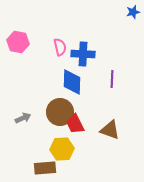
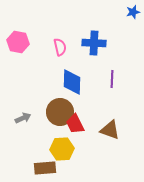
blue cross: moved 11 px right, 11 px up
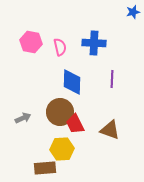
pink hexagon: moved 13 px right
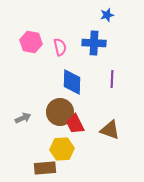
blue star: moved 26 px left, 3 px down
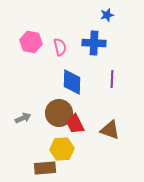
brown circle: moved 1 px left, 1 px down
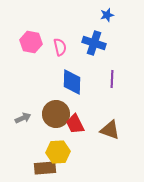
blue cross: rotated 15 degrees clockwise
brown circle: moved 3 px left, 1 px down
yellow hexagon: moved 4 px left, 3 px down
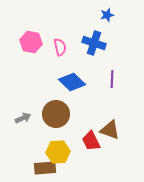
blue diamond: rotated 48 degrees counterclockwise
red trapezoid: moved 16 px right, 17 px down
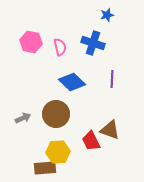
blue cross: moved 1 px left
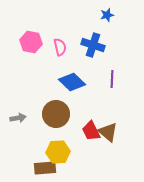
blue cross: moved 2 px down
gray arrow: moved 5 px left; rotated 14 degrees clockwise
brown triangle: moved 2 px left, 2 px down; rotated 20 degrees clockwise
red trapezoid: moved 10 px up
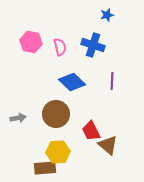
purple line: moved 2 px down
brown triangle: moved 13 px down
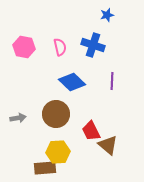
pink hexagon: moved 7 px left, 5 px down
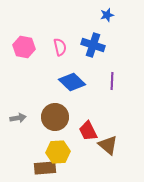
brown circle: moved 1 px left, 3 px down
red trapezoid: moved 3 px left
